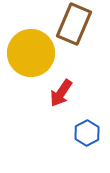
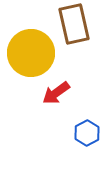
brown rectangle: rotated 36 degrees counterclockwise
red arrow: moved 5 px left; rotated 20 degrees clockwise
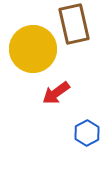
yellow circle: moved 2 px right, 4 px up
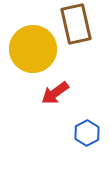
brown rectangle: moved 2 px right
red arrow: moved 1 px left
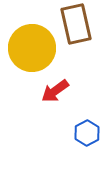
yellow circle: moved 1 px left, 1 px up
red arrow: moved 2 px up
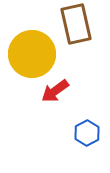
yellow circle: moved 6 px down
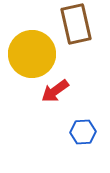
blue hexagon: moved 4 px left, 1 px up; rotated 25 degrees clockwise
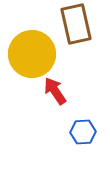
red arrow: rotated 92 degrees clockwise
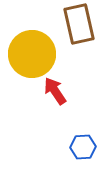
brown rectangle: moved 3 px right
blue hexagon: moved 15 px down
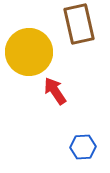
yellow circle: moved 3 px left, 2 px up
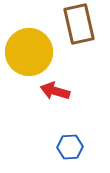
red arrow: rotated 40 degrees counterclockwise
blue hexagon: moved 13 px left
